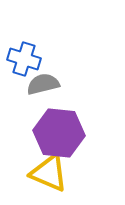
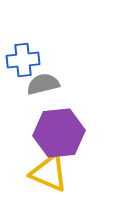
blue cross: moved 1 px left, 1 px down; rotated 24 degrees counterclockwise
purple hexagon: rotated 12 degrees counterclockwise
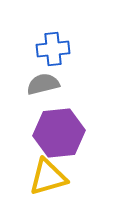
blue cross: moved 30 px right, 11 px up
yellow triangle: moved 1 px left, 4 px down; rotated 39 degrees counterclockwise
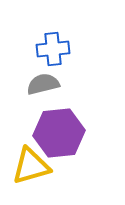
yellow triangle: moved 17 px left, 11 px up
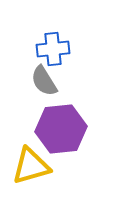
gray semicircle: moved 1 px right, 3 px up; rotated 108 degrees counterclockwise
purple hexagon: moved 2 px right, 4 px up
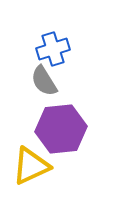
blue cross: rotated 12 degrees counterclockwise
yellow triangle: rotated 9 degrees counterclockwise
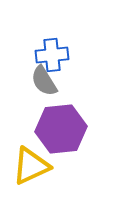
blue cross: moved 1 px left, 6 px down; rotated 12 degrees clockwise
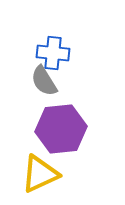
blue cross: moved 1 px right, 2 px up; rotated 12 degrees clockwise
yellow triangle: moved 9 px right, 8 px down
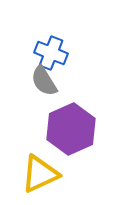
blue cross: moved 2 px left; rotated 16 degrees clockwise
purple hexagon: moved 10 px right; rotated 18 degrees counterclockwise
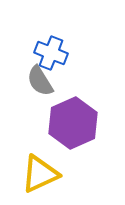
gray semicircle: moved 4 px left
purple hexagon: moved 2 px right, 6 px up
